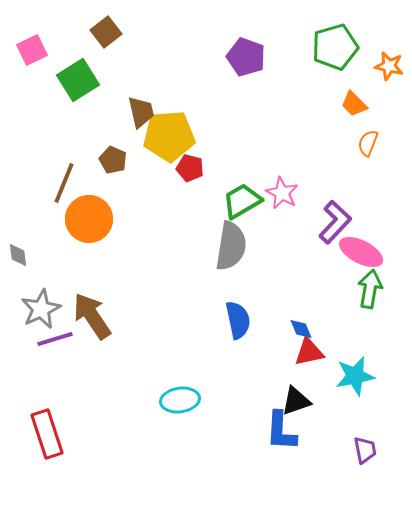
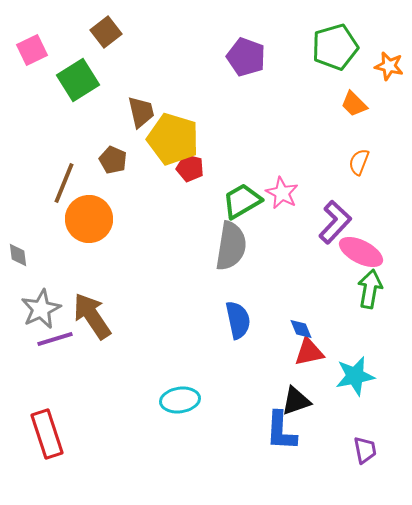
yellow pentagon: moved 4 px right, 3 px down; rotated 21 degrees clockwise
orange semicircle: moved 9 px left, 19 px down
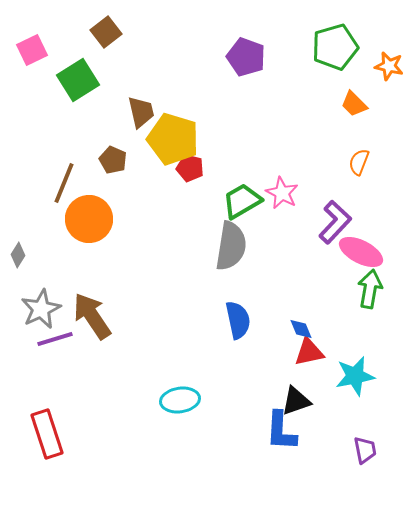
gray diamond: rotated 40 degrees clockwise
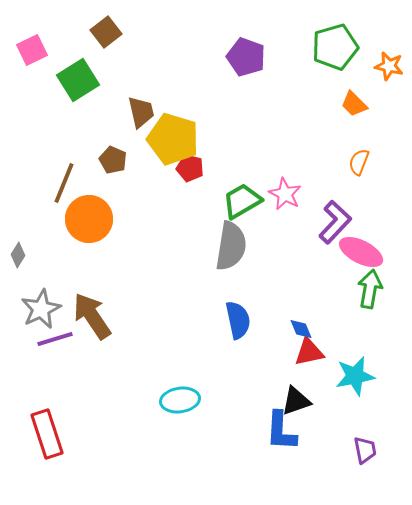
pink star: moved 3 px right, 1 px down
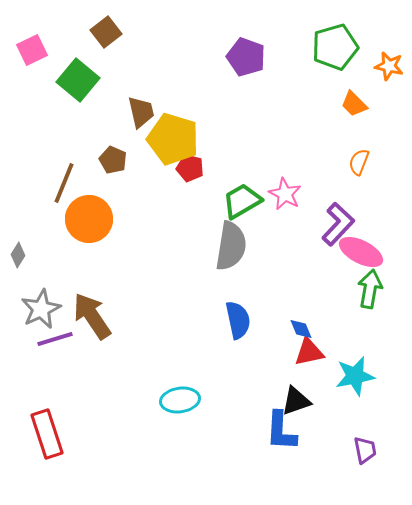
green square: rotated 18 degrees counterclockwise
purple L-shape: moved 3 px right, 2 px down
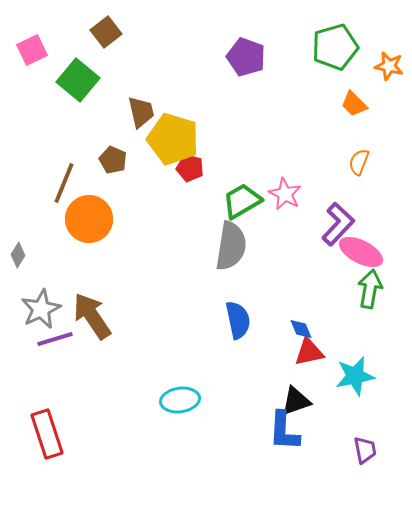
blue L-shape: moved 3 px right
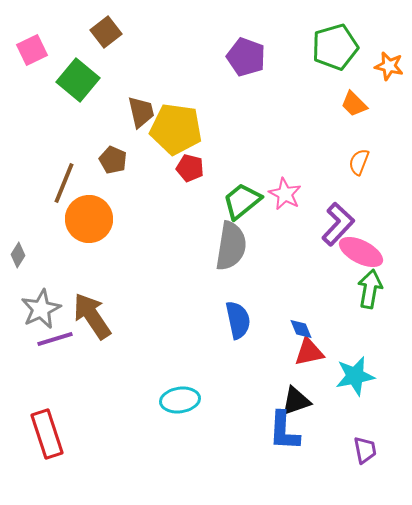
yellow pentagon: moved 3 px right, 10 px up; rotated 9 degrees counterclockwise
green trapezoid: rotated 9 degrees counterclockwise
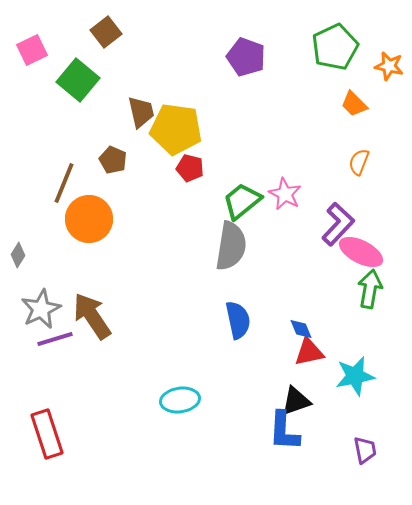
green pentagon: rotated 9 degrees counterclockwise
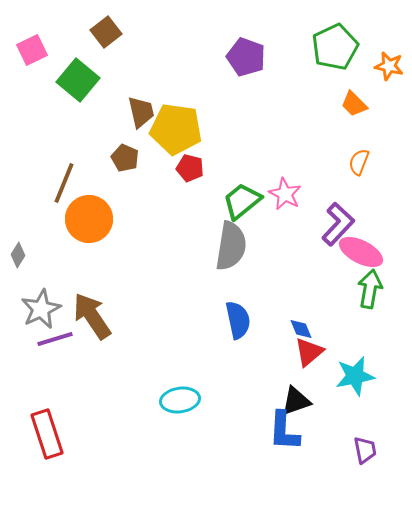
brown pentagon: moved 12 px right, 2 px up
red triangle: rotated 28 degrees counterclockwise
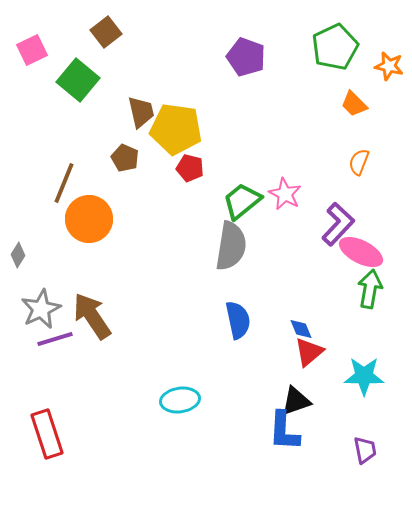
cyan star: moved 9 px right; rotated 12 degrees clockwise
